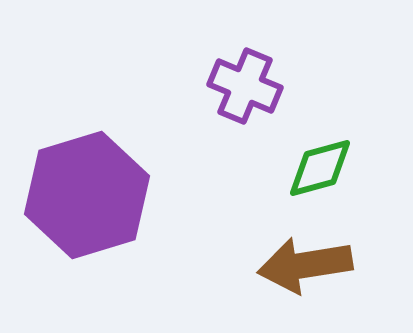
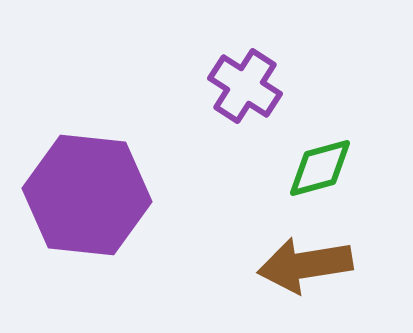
purple cross: rotated 10 degrees clockwise
purple hexagon: rotated 23 degrees clockwise
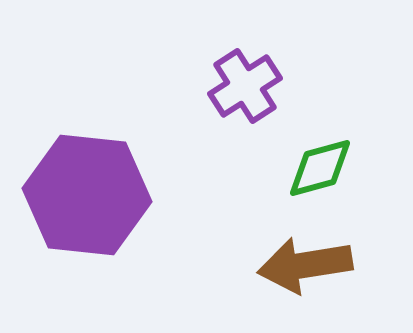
purple cross: rotated 24 degrees clockwise
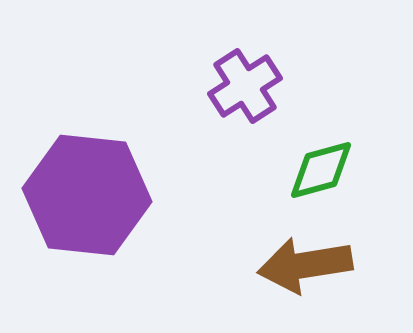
green diamond: moved 1 px right, 2 px down
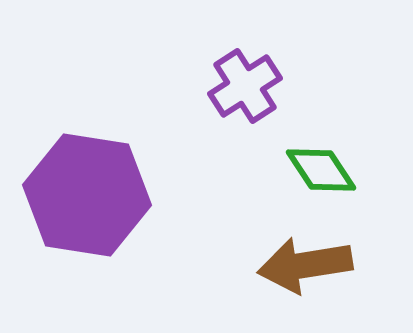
green diamond: rotated 72 degrees clockwise
purple hexagon: rotated 3 degrees clockwise
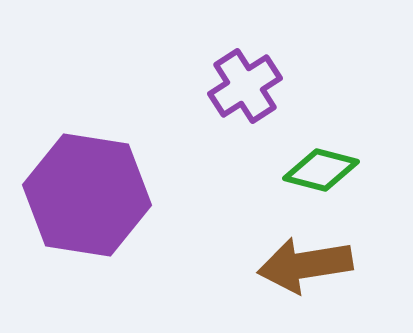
green diamond: rotated 42 degrees counterclockwise
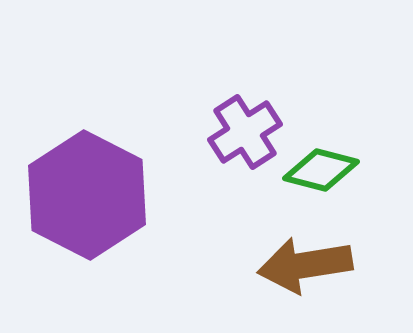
purple cross: moved 46 px down
purple hexagon: rotated 18 degrees clockwise
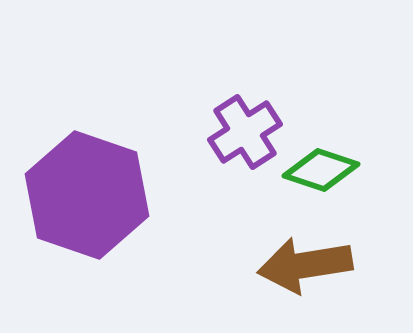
green diamond: rotated 4 degrees clockwise
purple hexagon: rotated 8 degrees counterclockwise
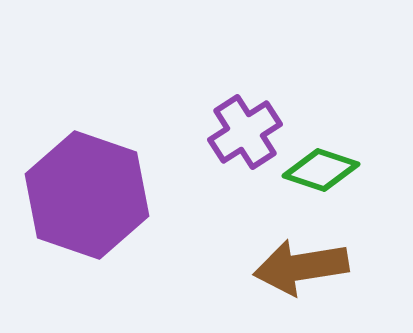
brown arrow: moved 4 px left, 2 px down
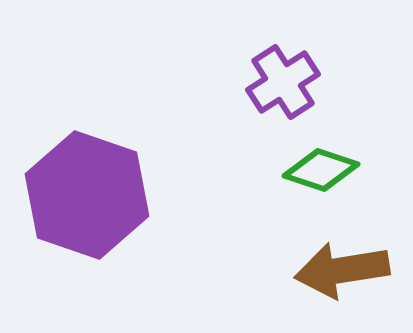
purple cross: moved 38 px right, 50 px up
brown arrow: moved 41 px right, 3 px down
